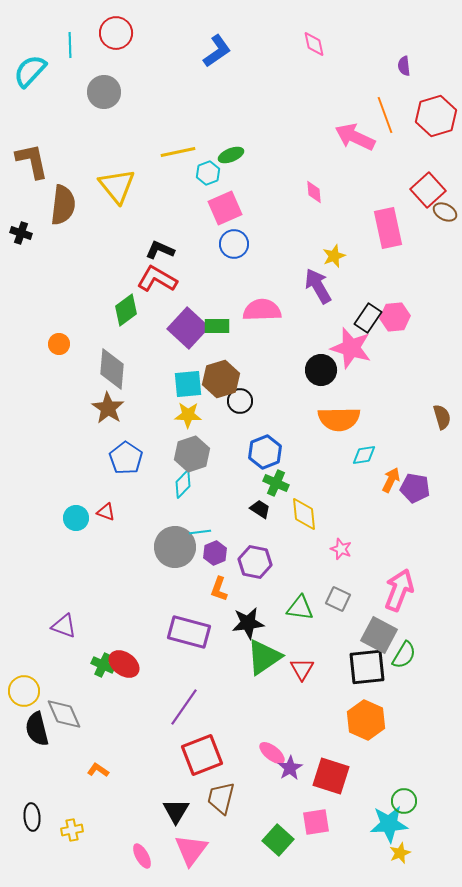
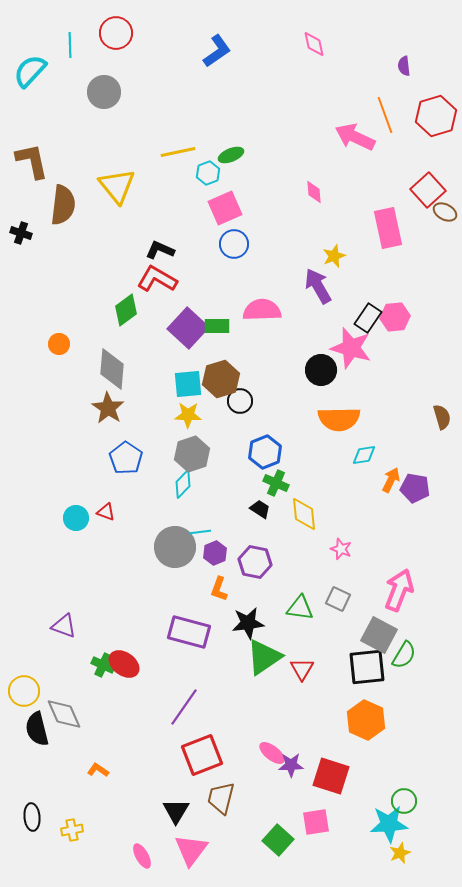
purple star at (290, 768): moved 1 px right, 3 px up; rotated 30 degrees clockwise
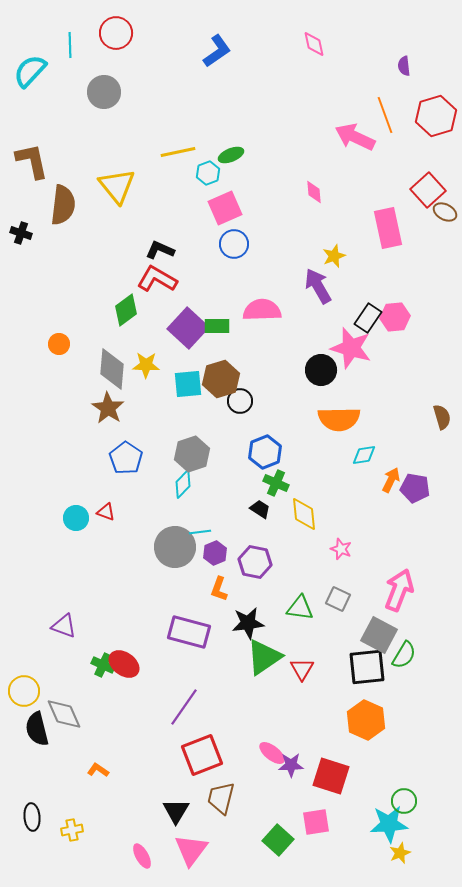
yellow star at (188, 415): moved 42 px left, 50 px up
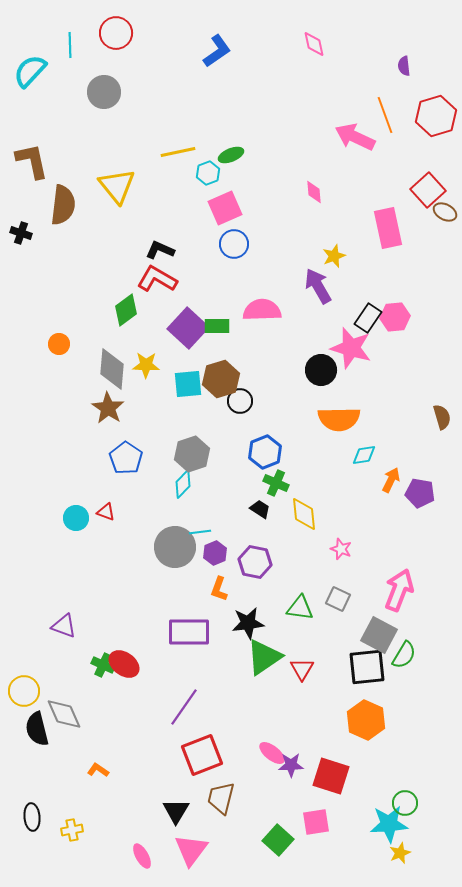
purple pentagon at (415, 488): moved 5 px right, 5 px down
purple rectangle at (189, 632): rotated 15 degrees counterclockwise
green circle at (404, 801): moved 1 px right, 2 px down
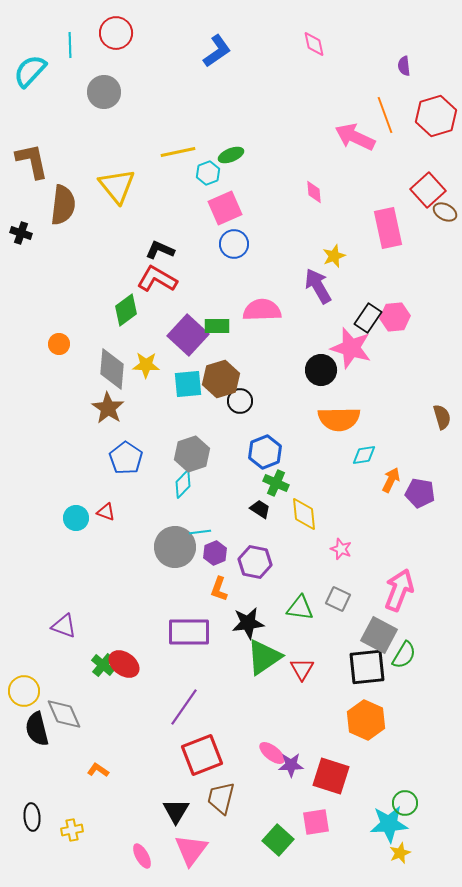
purple square at (188, 328): moved 7 px down
green cross at (103, 665): rotated 15 degrees clockwise
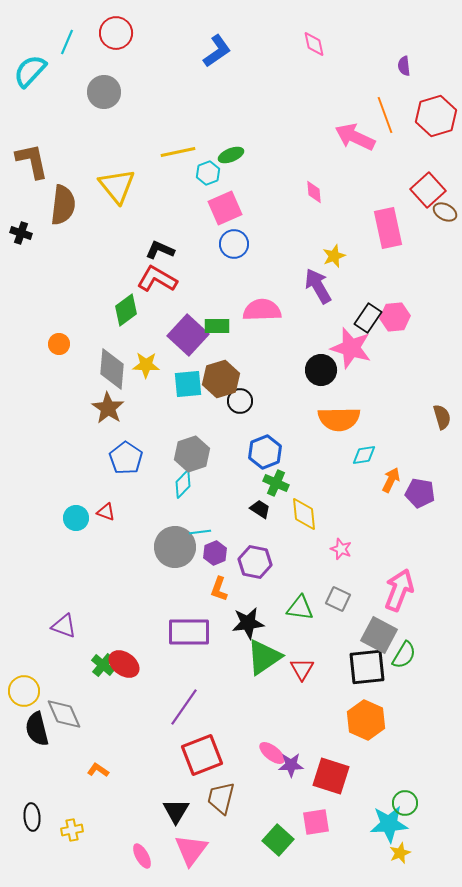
cyan line at (70, 45): moved 3 px left, 3 px up; rotated 25 degrees clockwise
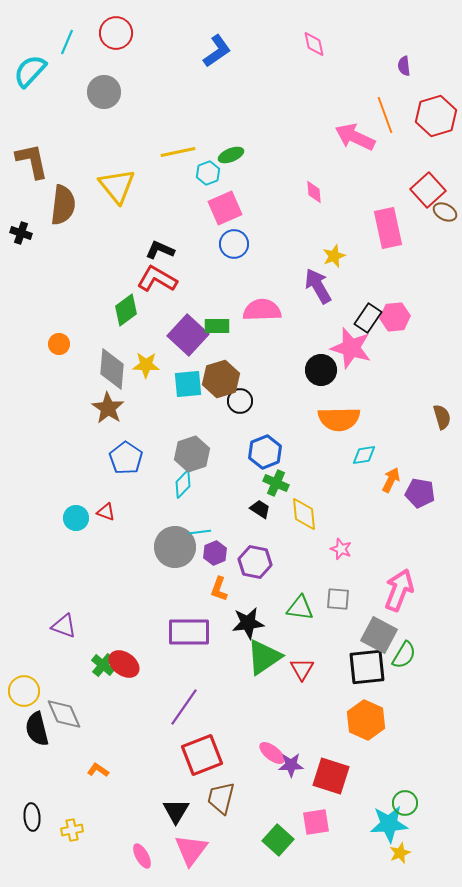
gray square at (338, 599): rotated 20 degrees counterclockwise
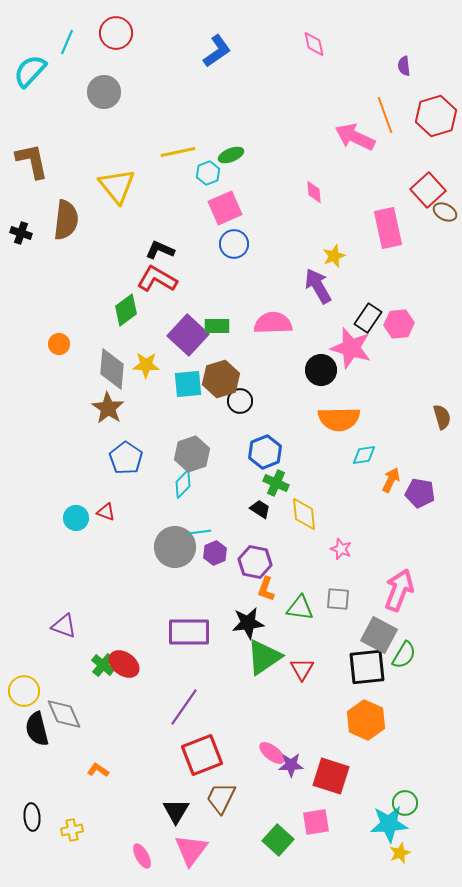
brown semicircle at (63, 205): moved 3 px right, 15 px down
pink semicircle at (262, 310): moved 11 px right, 13 px down
pink hexagon at (395, 317): moved 4 px right, 7 px down
orange L-shape at (219, 589): moved 47 px right
brown trapezoid at (221, 798): rotated 12 degrees clockwise
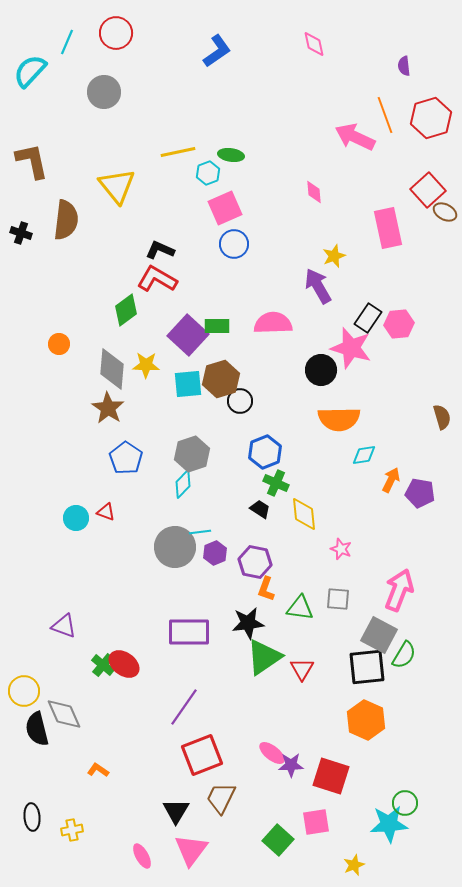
red hexagon at (436, 116): moved 5 px left, 2 px down
green ellipse at (231, 155): rotated 30 degrees clockwise
yellow star at (400, 853): moved 46 px left, 12 px down
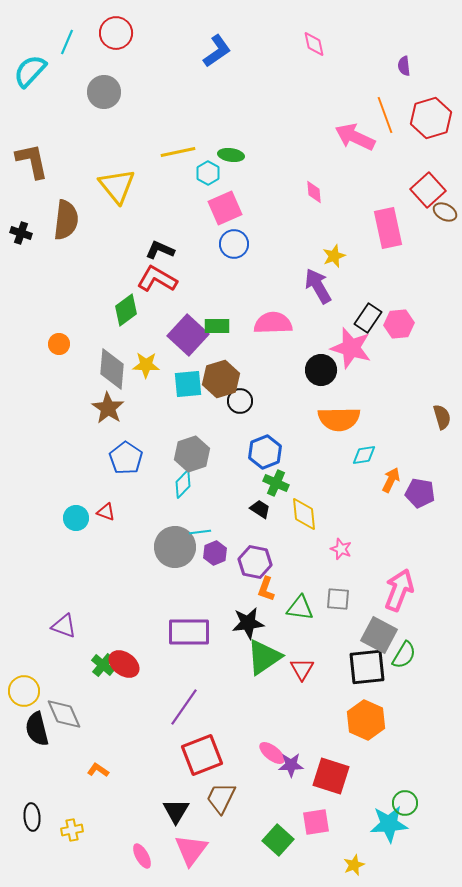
cyan hexagon at (208, 173): rotated 10 degrees counterclockwise
